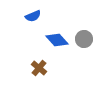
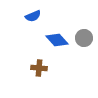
gray circle: moved 1 px up
brown cross: rotated 35 degrees counterclockwise
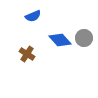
blue diamond: moved 3 px right
brown cross: moved 12 px left, 14 px up; rotated 28 degrees clockwise
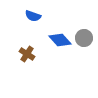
blue semicircle: rotated 42 degrees clockwise
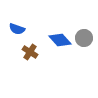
blue semicircle: moved 16 px left, 13 px down
brown cross: moved 3 px right, 2 px up
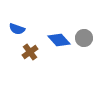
blue diamond: moved 1 px left
brown cross: rotated 21 degrees clockwise
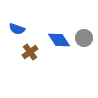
blue diamond: rotated 10 degrees clockwise
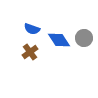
blue semicircle: moved 15 px right
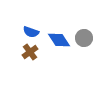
blue semicircle: moved 1 px left, 3 px down
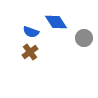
blue diamond: moved 3 px left, 18 px up
